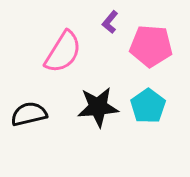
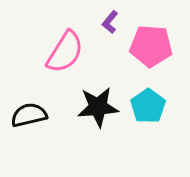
pink semicircle: moved 2 px right
black semicircle: moved 1 px down
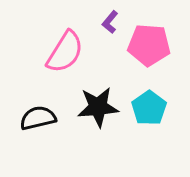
pink pentagon: moved 2 px left, 1 px up
cyan pentagon: moved 1 px right, 2 px down
black semicircle: moved 9 px right, 3 px down
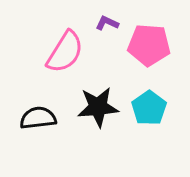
purple L-shape: moved 3 px left, 1 px down; rotated 75 degrees clockwise
black semicircle: rotated 6 degrees clockwise
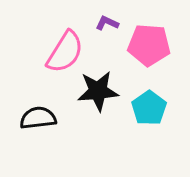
black star: moved 16 px up
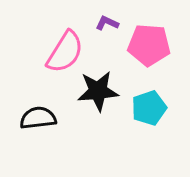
cyan pentagon: rotated 16 degrees clockwise
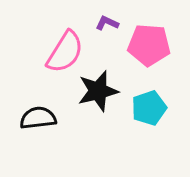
black star: rotated 9 degrees counterclockwise
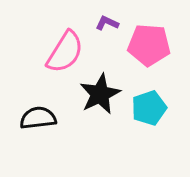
black star: moved 2 px right, 3 px down; rotated 12 degrees counterclockwise
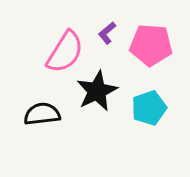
purple L-shape: moved 10 px down; rotated 65 degrees counterclockwise
pink pentagon: moved 2 px right
black star: moved 3 px left, 3 px up
black semicircle: moved 4 px right, 4 px up
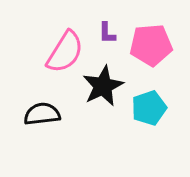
purple L-shape: rotated 50 degrees counterclockwise
pink pentagon: rotated 9 degrees counterclockwise
black star: moved 6 px right, 5 px up
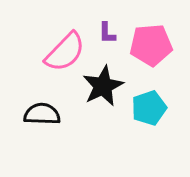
pink semicircle: rotated 12 degrees clockwise
black semicircle: rotated 9 degrees clockwise
